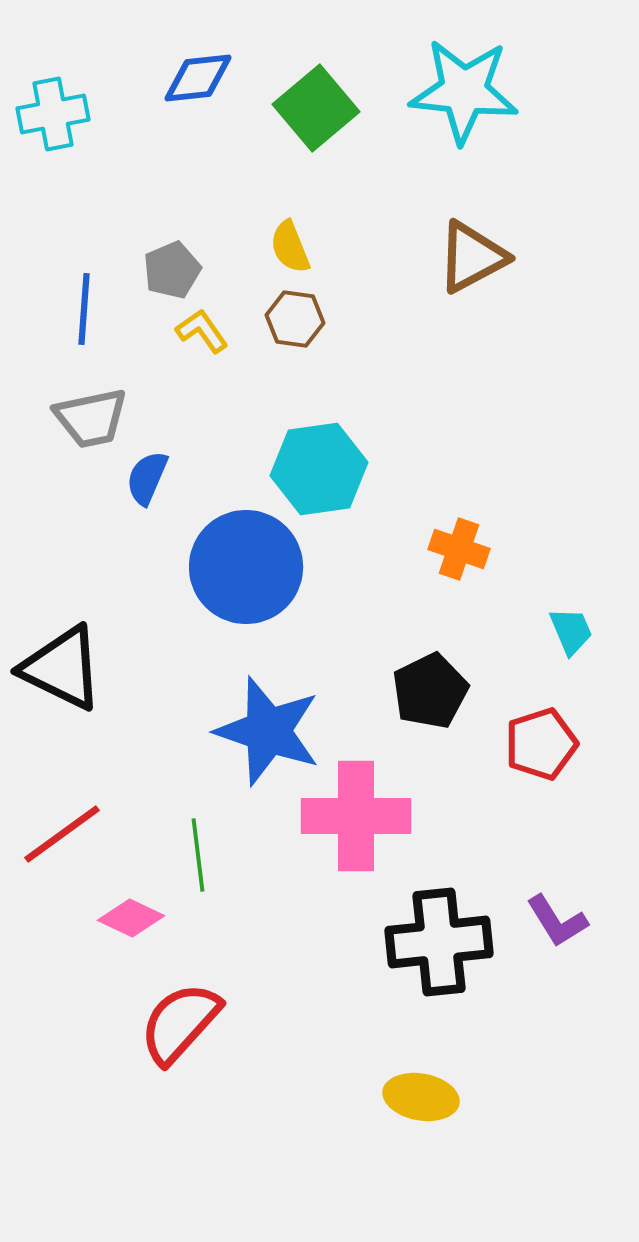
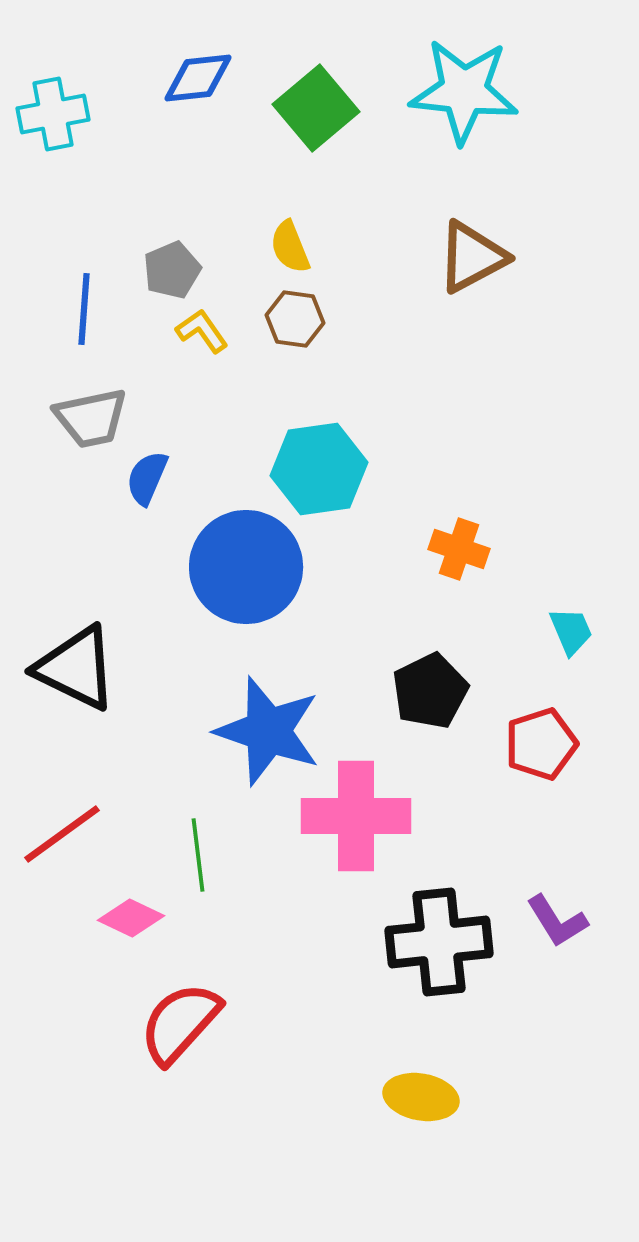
black triangle: moved 14 px right
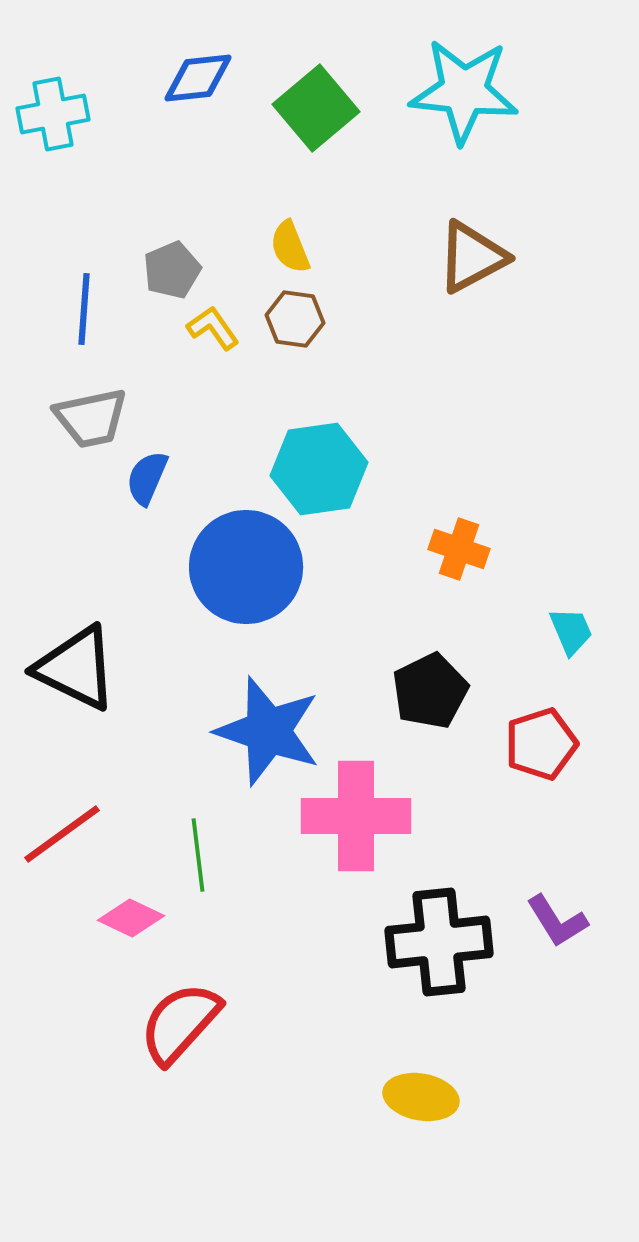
yellow L-shape: moved 11 px right, 3 px up
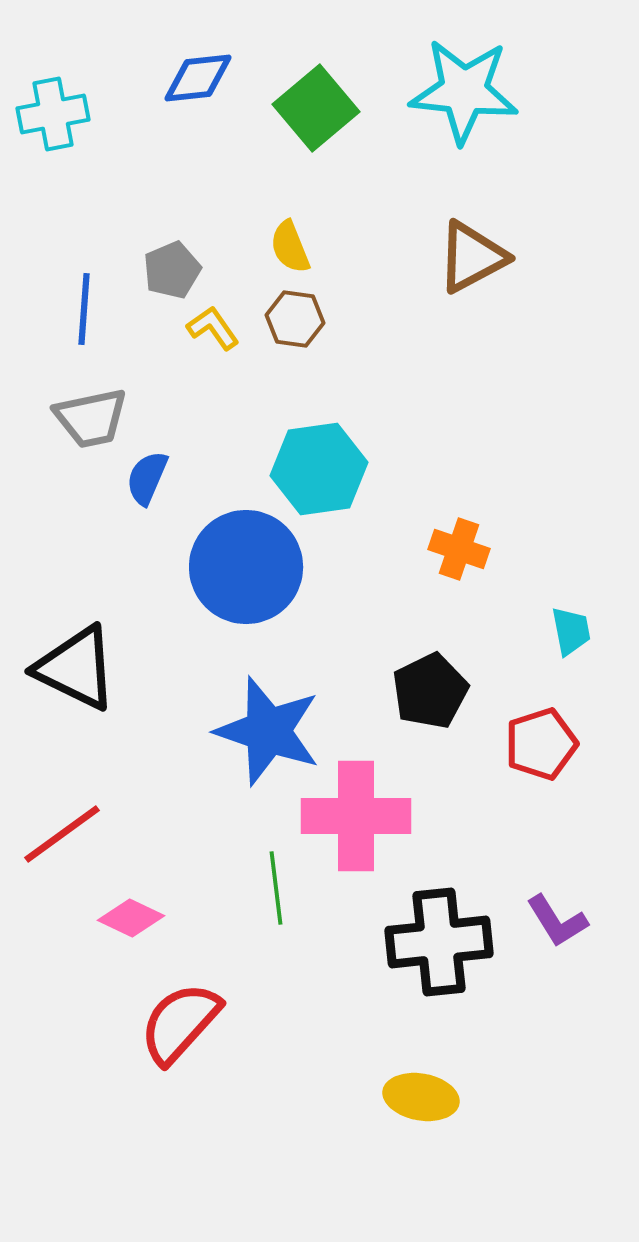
cyan trapezoid: rotated 12 degrees clockwise
green line: moved 78 px right, 33 px down
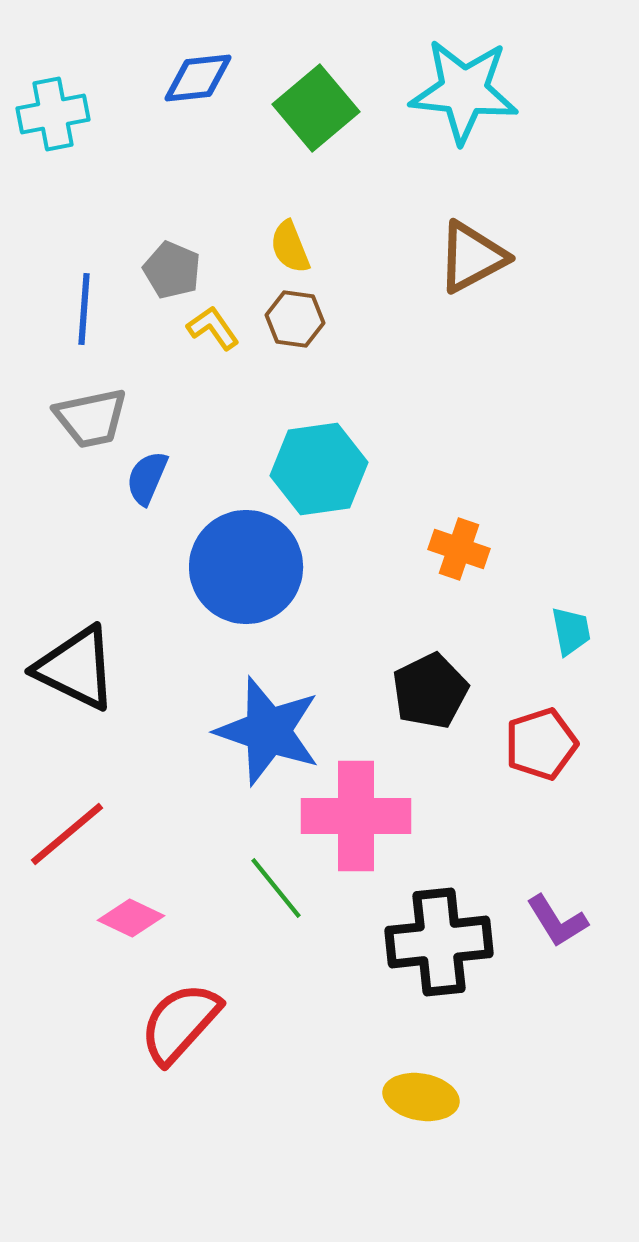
gray pentagon: rotated 26 degrees counterclockwise
red line: moved 5 px right; rotated 4 degrees counterclockwise
green line: rotated 32 degrees counterclockwise
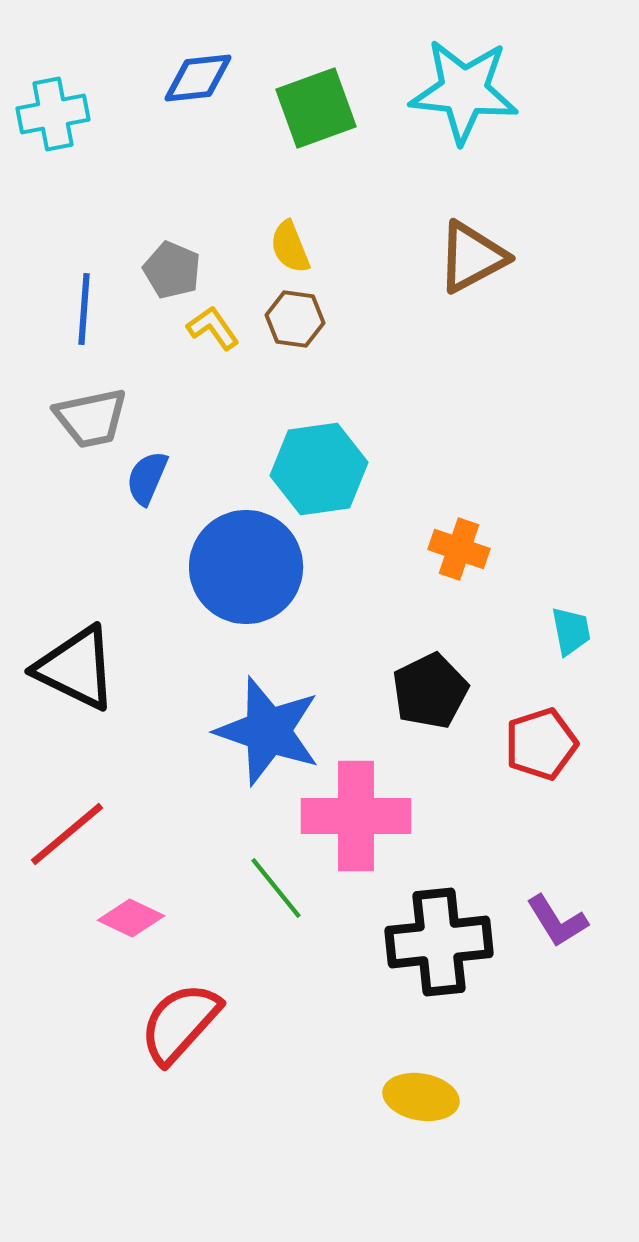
green square: rotated 20 degrees clockwise
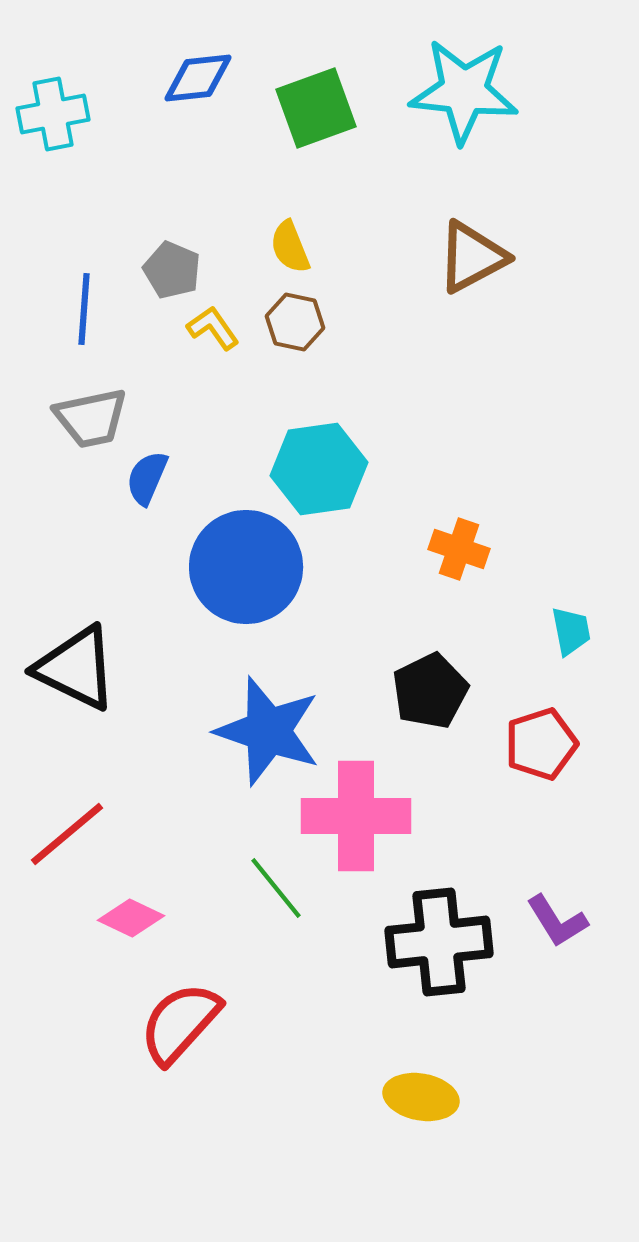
brown hexagon: moved 3 px down; rotated 4 degrees clockwise
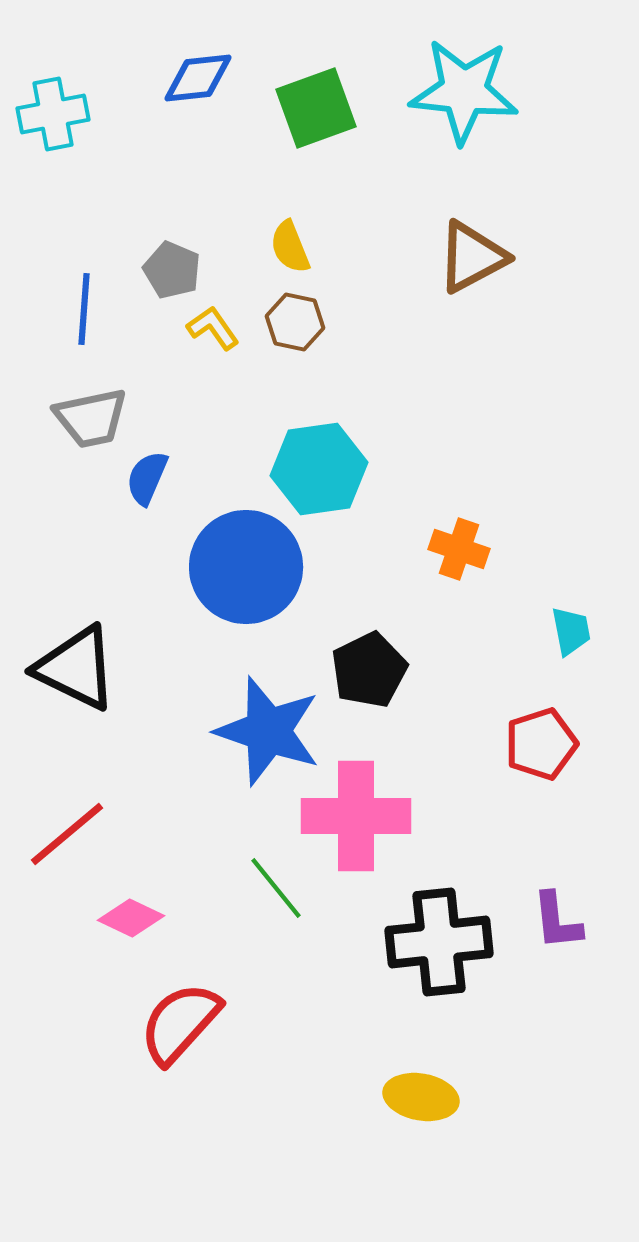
black pentagon: moved 61 px left, 21 px up
purple L-shape: rotated 26 degrees clockwise
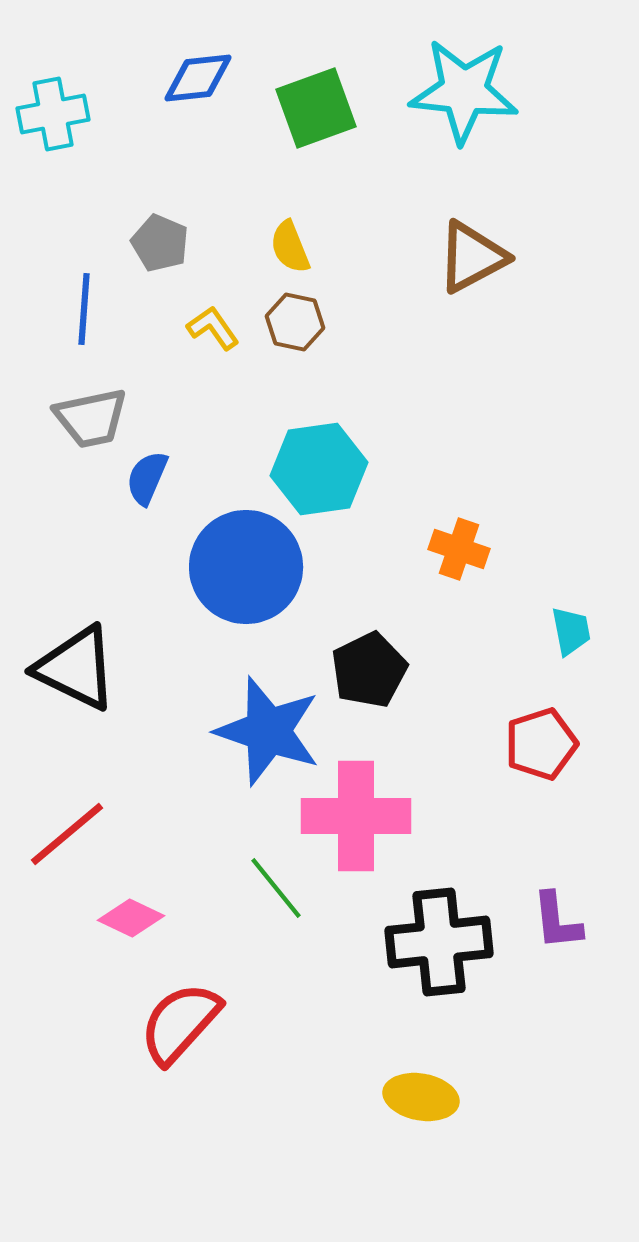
gray pentagon: moved 12 px left, 27 px up
